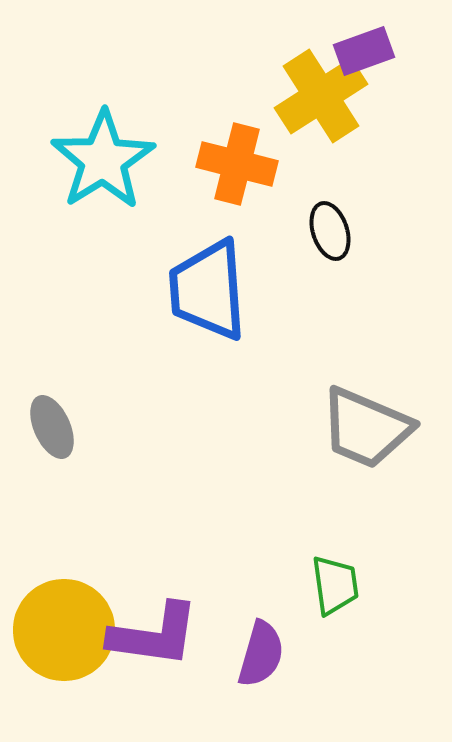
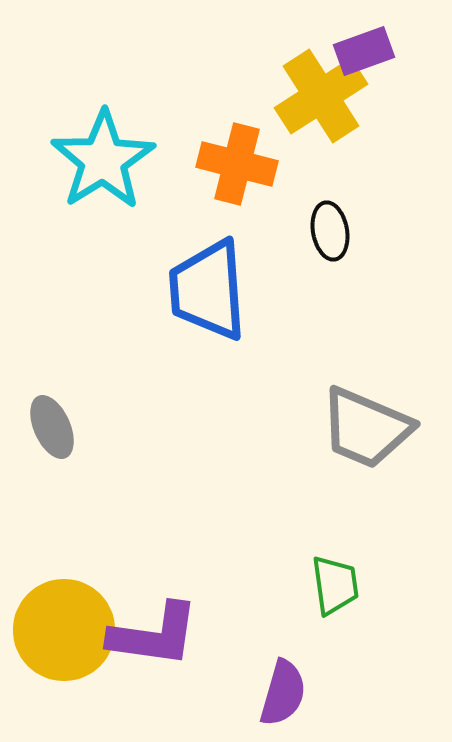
black ellipse: rotated 8 degrees clockwise
purple semicircle: moved 22 px right, 39 px down
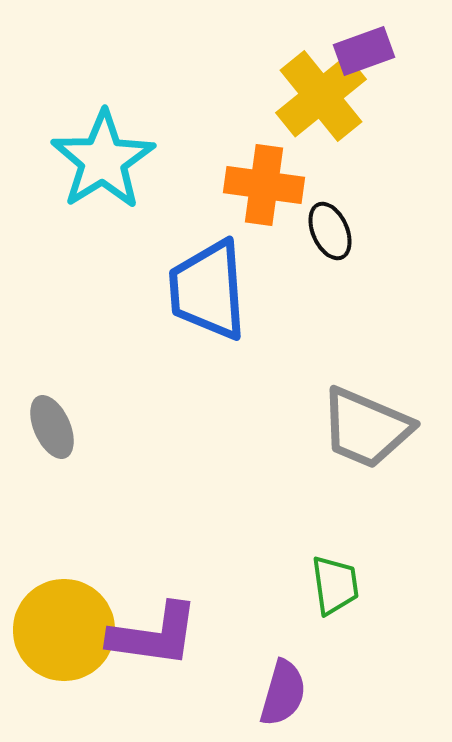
yellow cross: rotated 6 degrees counterclockwise
orange cross: moved 27 px right, 21 px down; rotated 6 degrees counterclockwise
black ellipse: rotated 14 degrees counterclockwise
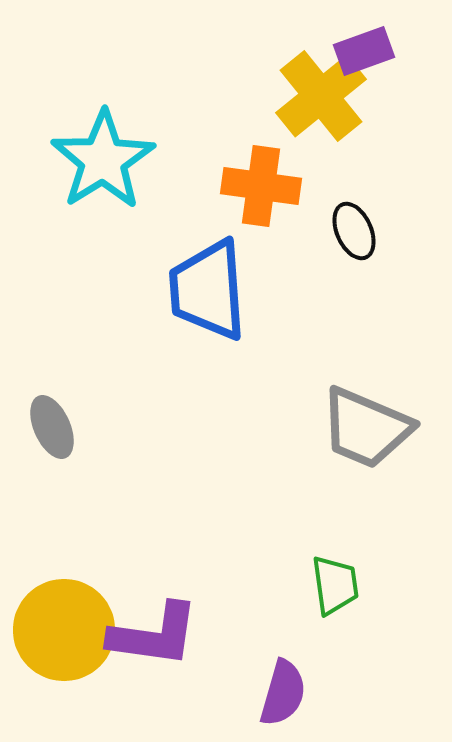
orange cross: moved 3 px left, 1 px down
black ellipse: moved 24 px right
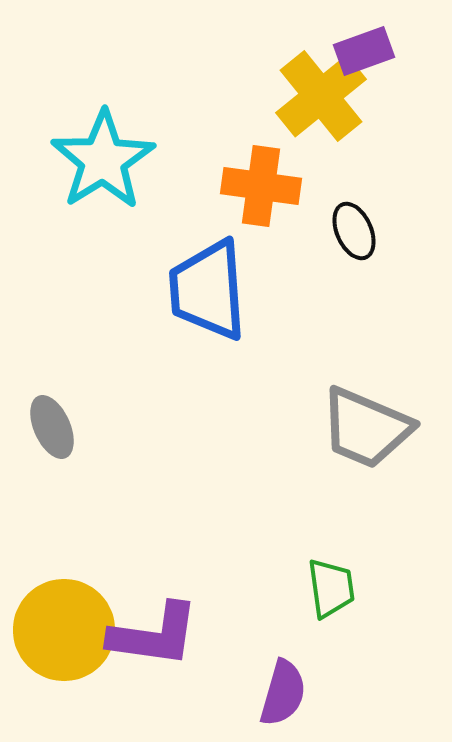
green trapezoid: moved 4 px left, 3 px down
